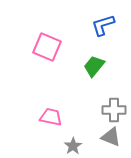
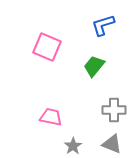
gray triangle: moved 1 px right, 7 px down
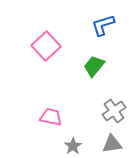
pink square: moved 1 px left, 1 px up; rotated 24 degrees clockwise
gray cross: moved 1 px down; rotated 35 degrees counterclockwise
gray triangle: rotated 30 degrees counterclockwise
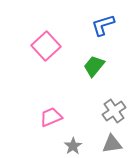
pink trapezoid: rotated 35 degrees counterclockwise
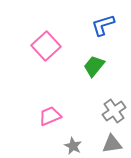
pink trapezoid: moved 1 px left, 1 px up
gray star: rotated 12 degrees counterclockwise
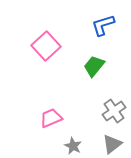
pink trapezoid: moved 1 px right, 2 px down
gray triangle: rotated 30 degrees counterclockwise
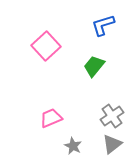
gray cross: moved 2 px left, 5 px down
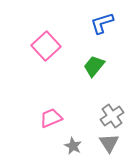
blue L-shape: moved 1 px left, 2 px up
gray triangle: moved 3 px left, 1 px up; rotated 25 degrees counterclockwise
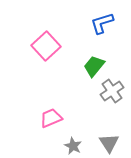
gray cross: moved 25 px up
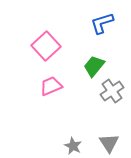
pink trapezoid: moved 32 px up
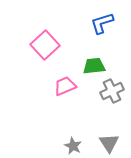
pink square: moved 1 px left, 1 px up
green trapezoid: rotated 45 degrees clockwise
pink trapezoid: moved 14 px right
gray cross: rotated 10 degrees clockwise
